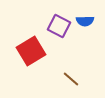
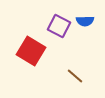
red square: rotated 28 degrees counterclockwise
brown line: moved 4 px right, 3 px up
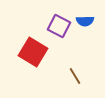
red square: moved 2 px right, 1 px down
brown line: rotated 18 degrees clockwise
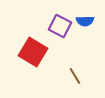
purple square: moved 1 px right
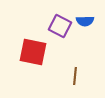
red square: rotated 20 degrees counterclockwise
brown line: rotated 36 degrees clockwise
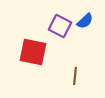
blue semicircle: rotated 42 degrees counterclockwise
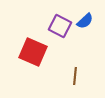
red square: rotated 12 degrees clockwise
